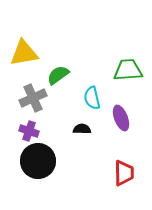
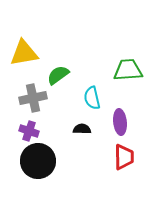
gray cross: rotated 12 degrees clockwise
purple ellipse: moved 1 px left, 4 px down; rotated 15 degrees clockwise
red trapezoid: moved 16 px up
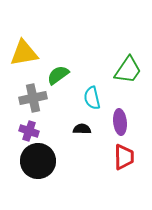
green trapezoid: rotated 128 degrees clockwise
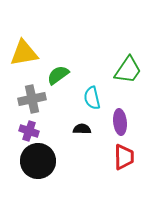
gray cross: moved 1 px left, 1 px down
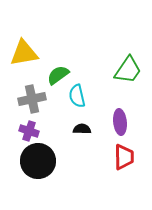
cyan semicircle: moved 15 px left, 2 px up
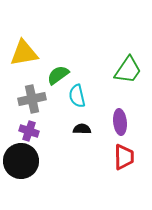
black circle: moved 17 px left
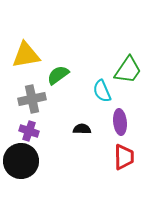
yellow triangle: moved 2 px right, 2 px down
cyan semicircle: moved 25 px right, 5 px up; rotated 10 degrees counterclockwise
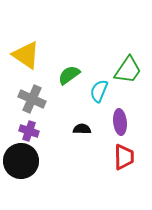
yellow triangle: rotated 44 degrees clockwise
green semicircle: moved 11 px right
cyan semicircle: moved 3 px left; rotated 45 degrees clockwise
gray cross: rotated 36 degrees clockwise
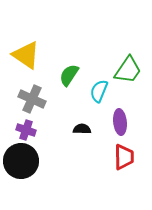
green semicircle: rotated 20 degrees counterclockwise
purple cross: moved 3 px left, 1 px up
